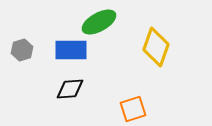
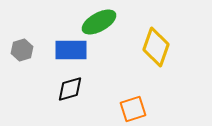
black diamond: rotated 12 degrees counterclockwise
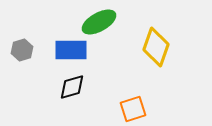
black diamond: moved 2 px right, 2 px up
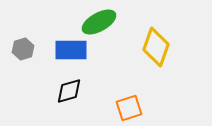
gray hexagon: moved 1 px right, 1 px up
black diamond: moved 3 px left, 4 px down
orange square: moved 4 px left, 1 px up
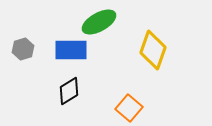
yellow diamond: moved 3 px left, 3 px down
black diamond: rotated 16 degrees counterclockwise
orange square: rotated 32 degrees counterclockwise
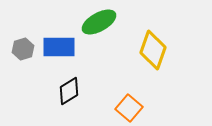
blue rectangle: moved 12 px left, 3 px up
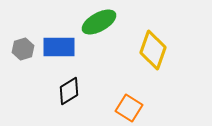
orange square: rotated 8 degrees counterclockwise
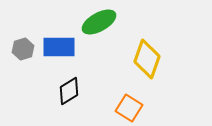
yellow diamond: moved 6 px left, 9 px down
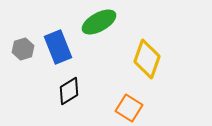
blue rectangle: moved 1 px left; rotated 68 degrees clockwise
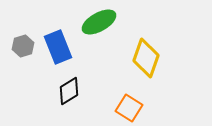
gray hexagon: moved 3 px up
yellow diamond: moved 1 px left, 1 px up
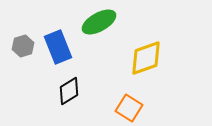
yellow diamond: rotated 51 degrees clockwise
